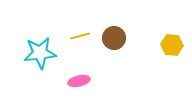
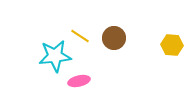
yellow line: rotated 48 degrees clockwise
cyan star: moved 15 px right, 3 px down
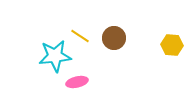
pink ellipse: moved 2 px left, 1 px down
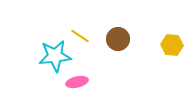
brown circle: moved 4 px right, 1 px down
